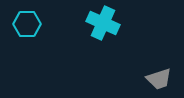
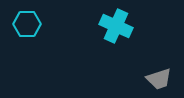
cyan cross: moved 13 px right, 3 px down
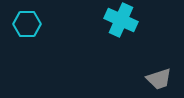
cyan cross: moved 5 px right, 6 px up
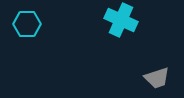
gray trapezoid: moved 2 px left, 1 px up
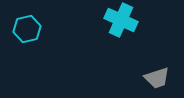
cyan hexagon: moved 5 px down; rotated 12 degrees counterclockwise
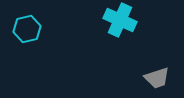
cyan cross: moved 1 px left
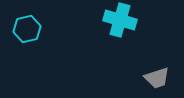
cyan cross: rotated 8 degrees counterclockwise
